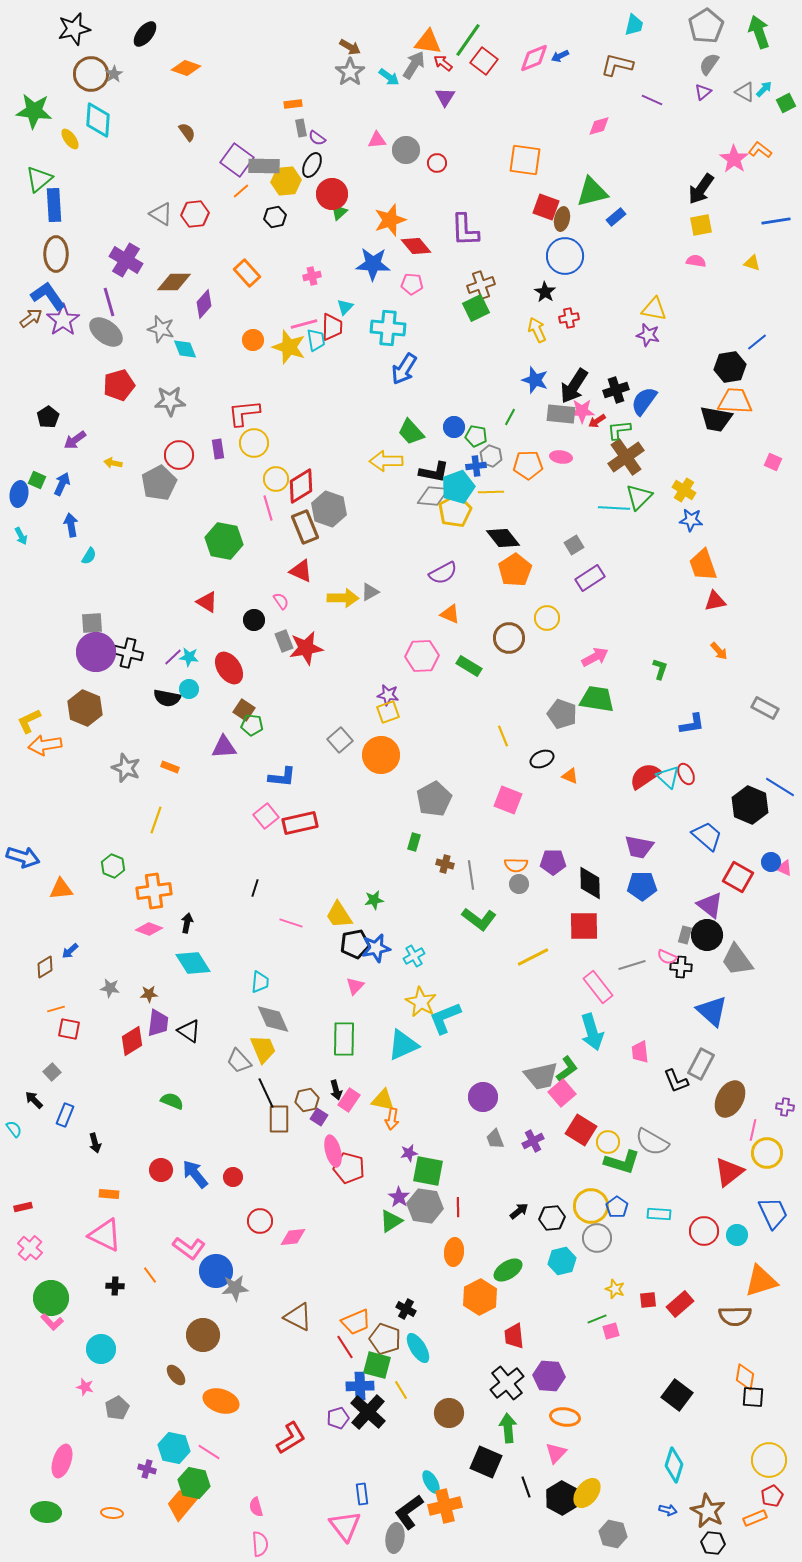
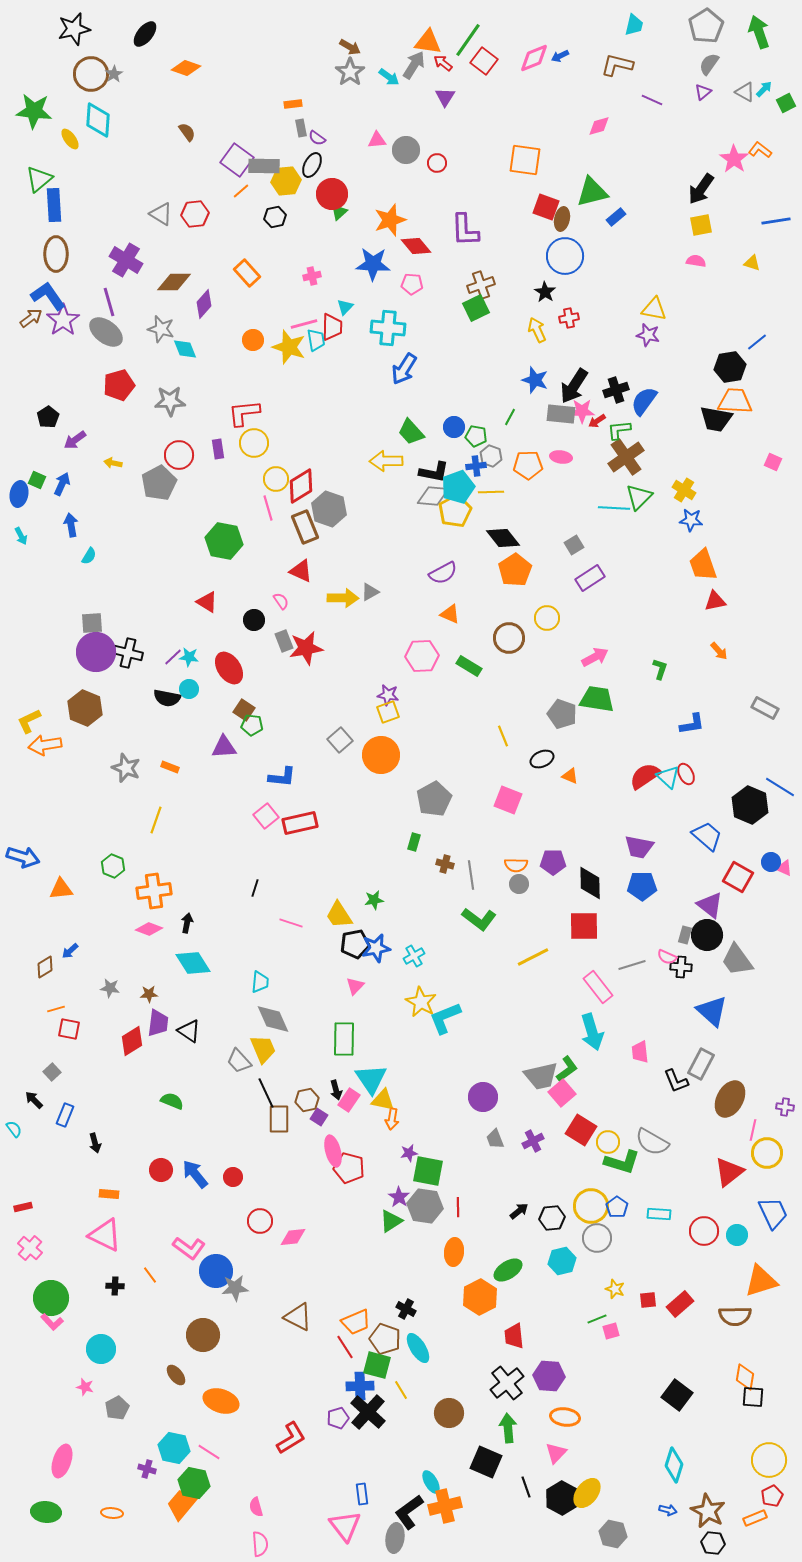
cyan triangle at (403, 1045): moved 32 px left, 34 px down; rotated 40 degrees counterclockwise
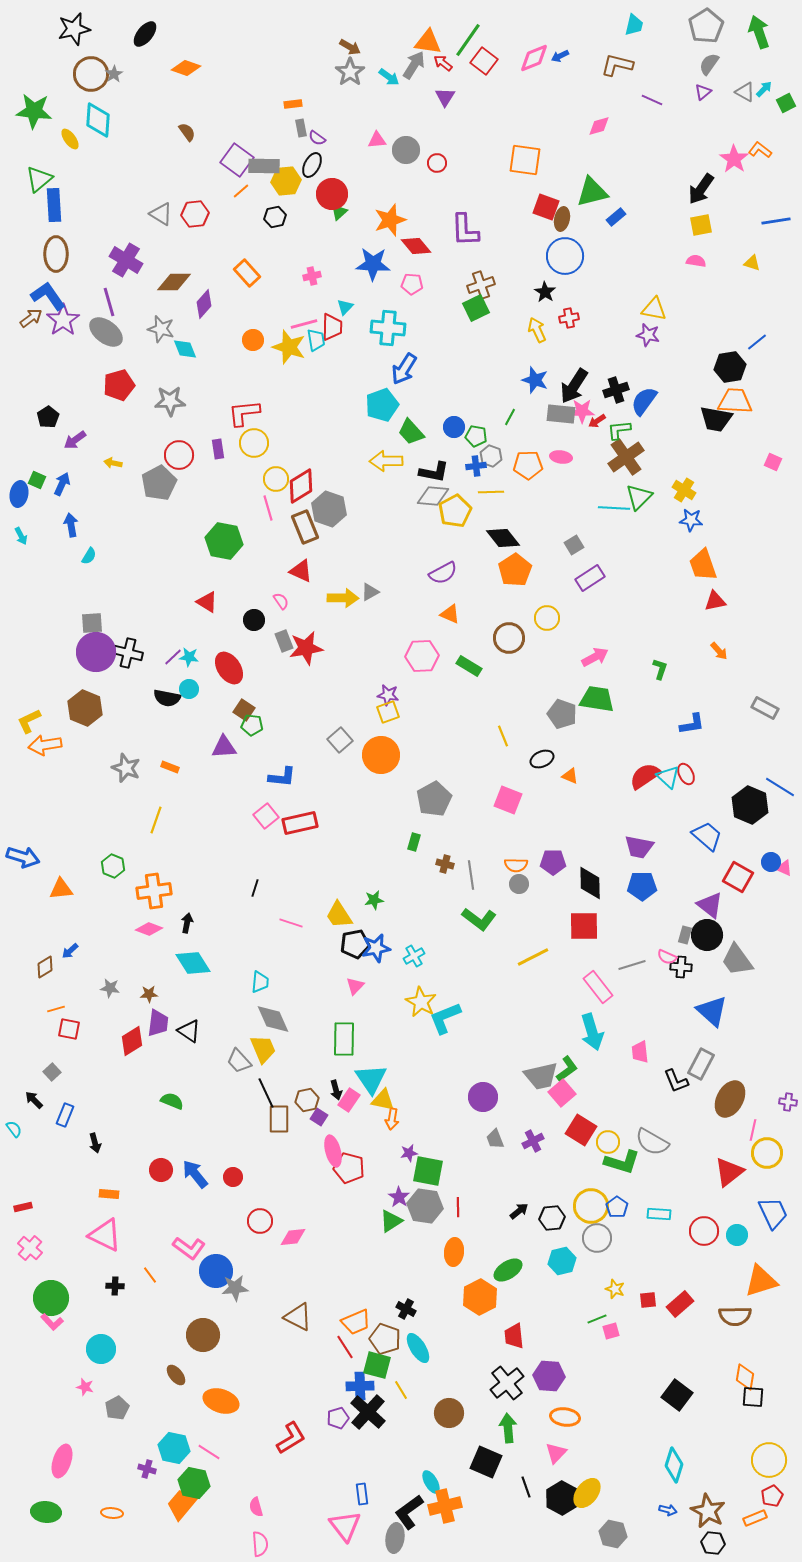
cyan pentagon at (458, 487): moved 76 px left, 82 px up
purple cross at (785, 1107): moved 3 px right, 5 px up
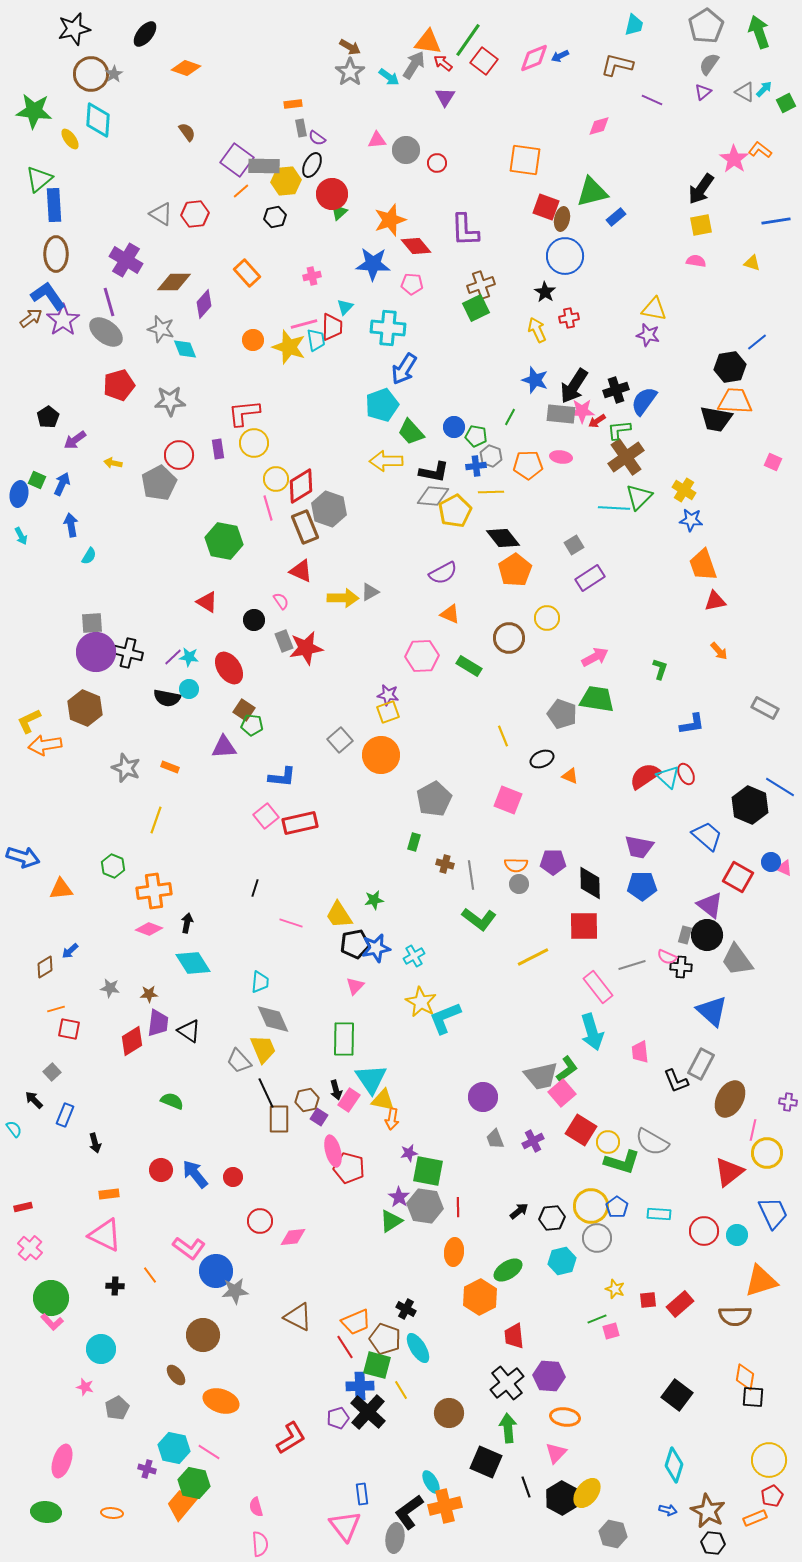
orange rectangle at (109, 1194): rotated 12 degrees counterclockwise
gray star at (235, 1288): moved 3 px down
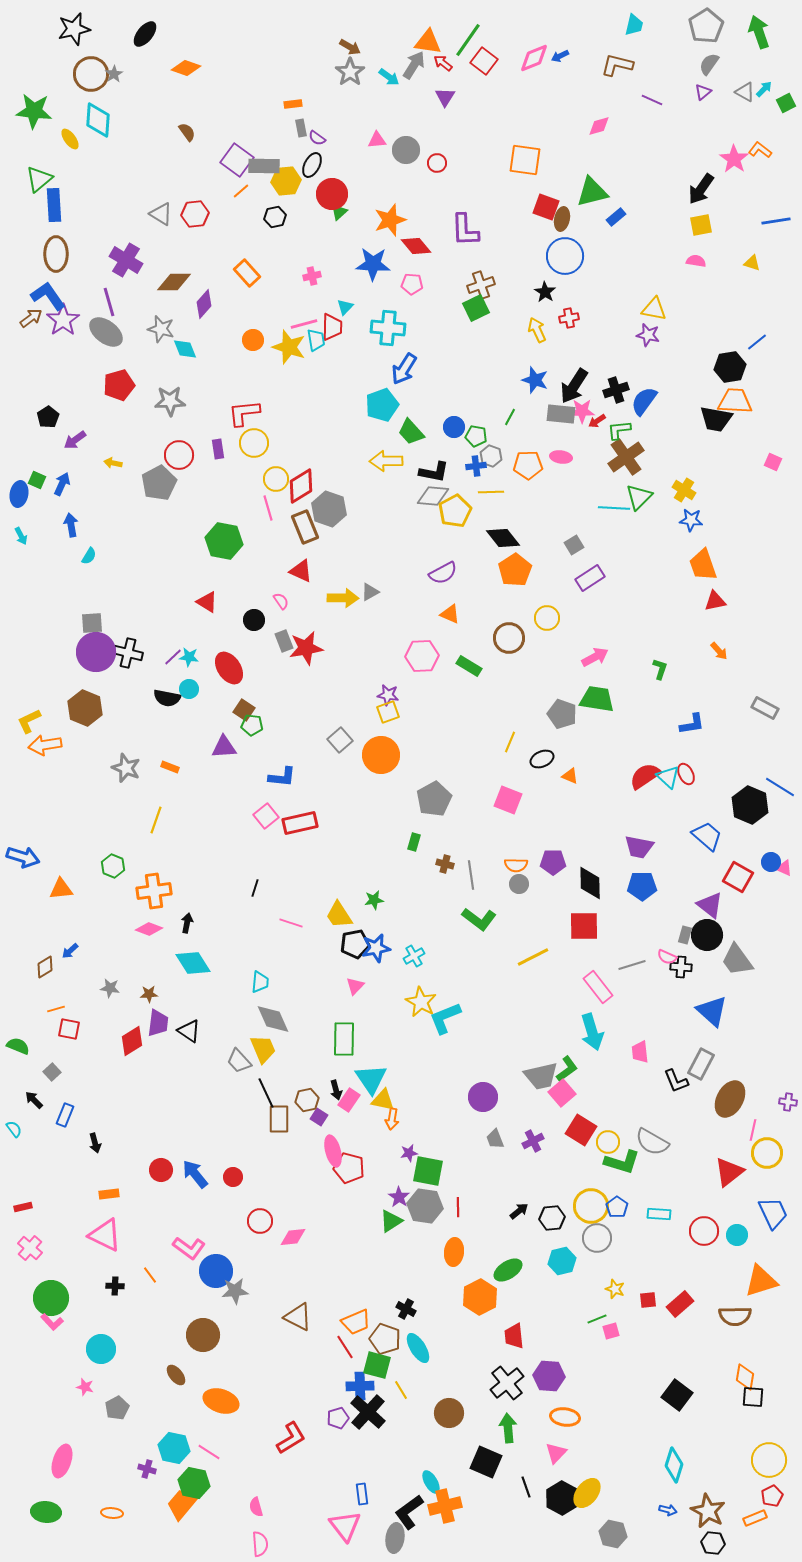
yellow line at (503, 736): moved 7 px right, 6 px down; rotated 45 degrees clockwise
green semicircle at (172, 1101): moved 154 px left, 55 px up
